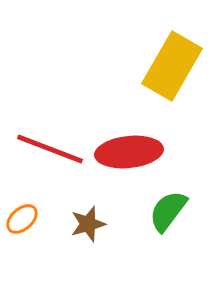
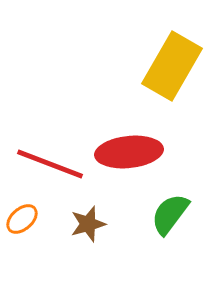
red line: moved 15 px down
green semicircle: moved 2 px right, 3 px down
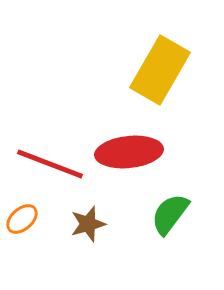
yellow rectangle: moved 12 px left, 4 px down
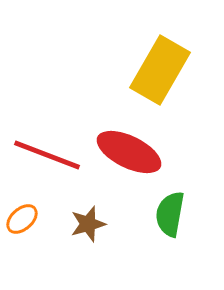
red ellipse: rotated 32 degrees clockwise
red line: moved 3 px left, 9 px up
green semicircle: rotated 27 degrees counterclockwise
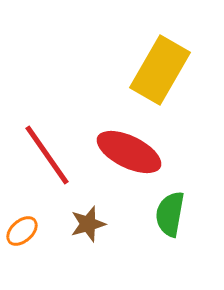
red line: rotated 34 degrees clockwise
orange ellipse: moved 12 px down
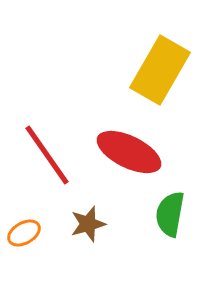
orange ellipse: moved 2 px right, 2 px down; rotated 12 degrees clockwise
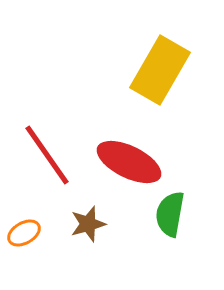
red ellipse: moved 10 px down
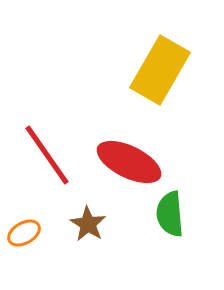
green semicircle: rotated 15 degrees counterclockwise
brown star: rotated 24 degrees counterclockwise
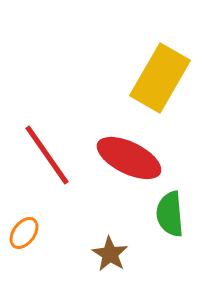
yellow rectangle: moved 8 px down
red ellipse: moved 4 px up
brown star: moved 22 px right, 30 px down
orange ellipse: rotated 24 degrees counterclockwise
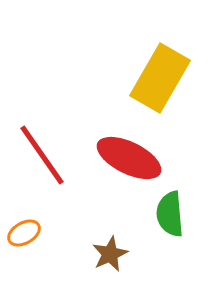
red line: moved 5 px left
orange ellipse: rotated 24 degrees clockwise
brown star: rotated 15 degrees clockwise
